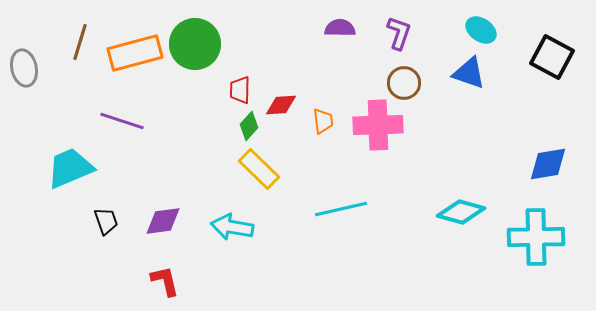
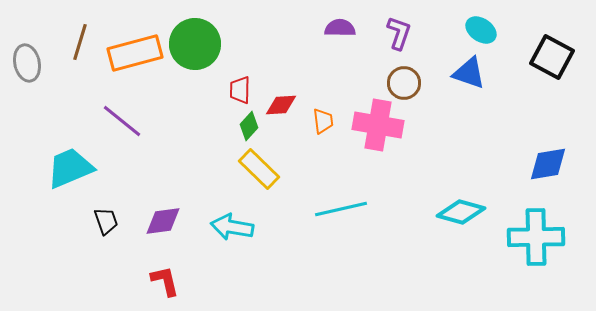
gray ellipse: moved 3 px right, 5 px up
purple line: rotated 21 degrees clockwise
pink cross: rotated 12 degrees clockwise
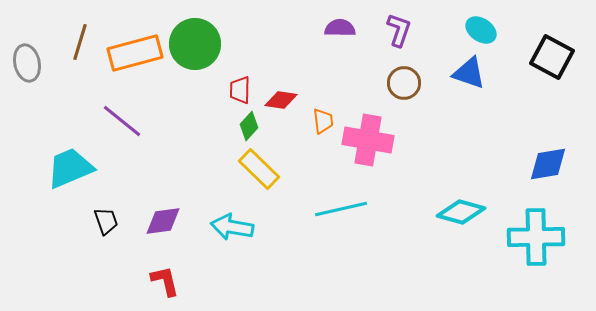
purple L-shape: moved 3 px up
red diamond: moved 5 px up; rotated 12 degrees clockwise
pink cross: moved 10 px left, 15 px down
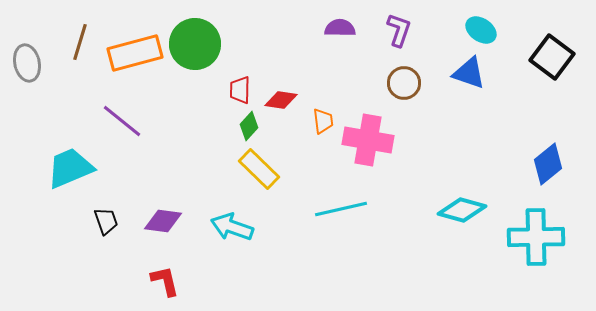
black square: rotated 9 degrees clockwise
blue diamond: rotated 30 degrees counterclockwise
cyan diamond: moved 1 px right, 2 px up
purple diamond: rotated 15 degrees clockwise
cyan arrow: rotated 9 degrees clockwise
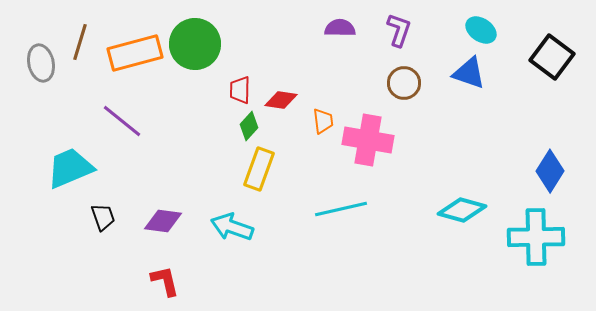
gray ellipse: moved 14 px right
blue diamond: moved 2 px right, 7 px down; rotated 18 degrees counterclockwise
yellow rectangle: rotated 66 degrees clockwise
black trapezoid: moved 3 px left, 4 px up
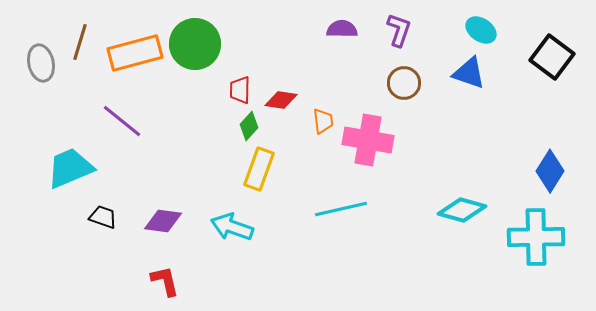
purple semicircle: moved 2 px right, 1 px down
black trapezoid: rotated 52 degrees counterclockwise
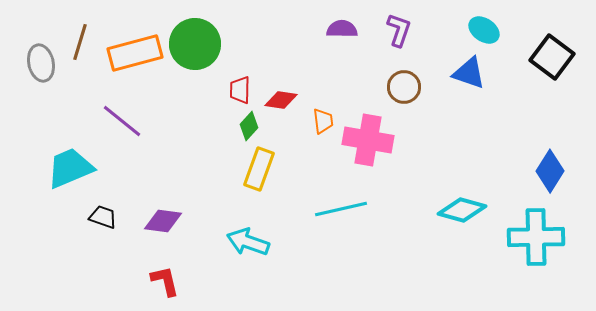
cyan ellipse: moved 3 px right
brown circle: moved 4 px down
cyan arrow: moved 16 px right, 15 px down
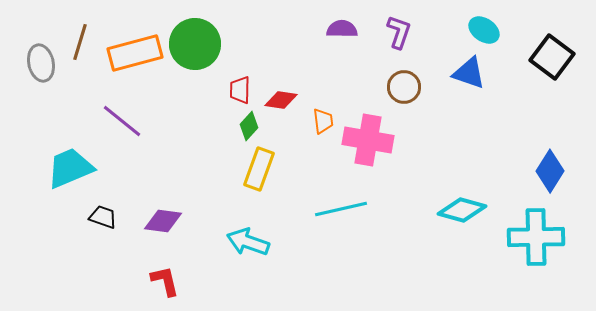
purple L-shape: moved 2 px down
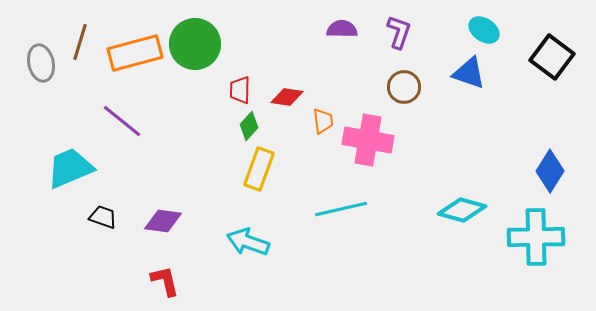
red diamond: moved 6 px right, 3 px up
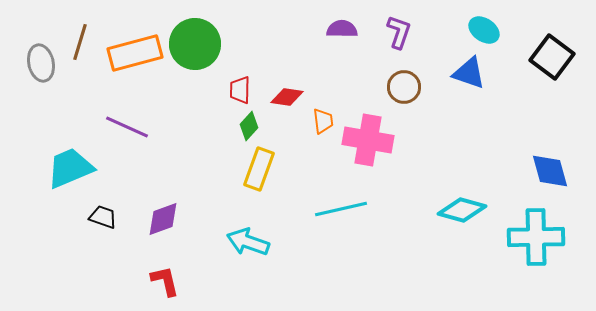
purple line: moved 5 px right, 6 px down; rotated 15 degrees counterclockwise
blue diamond: rotated 48 degrees counterclockwise
purple diamond: moved 2 px up; rotated 27 degrees counterclockwise
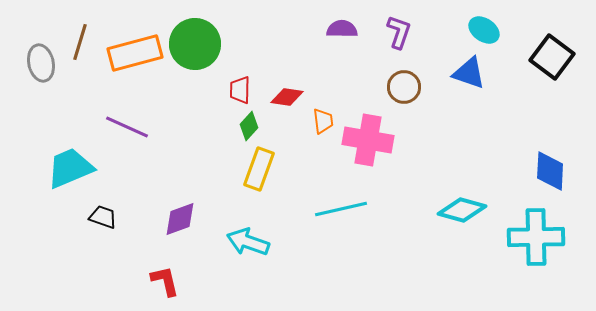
blue diamond: rotated 18 degrees clockwise
purple diamond: moved 17 px right
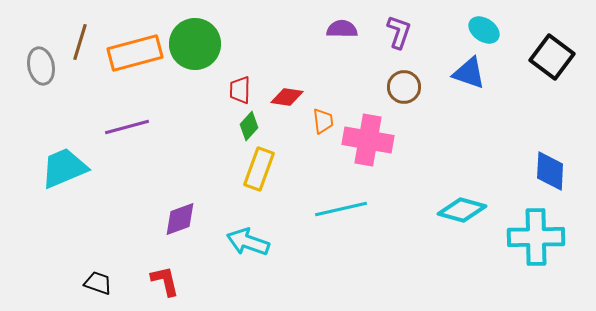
gray ellipse: moved 3 px down
purple line: rotated 39 degrees counterclockwise
cyan trapezoid: moved 6 px left
black trapezoid: moved 5 px left, 66 px down
